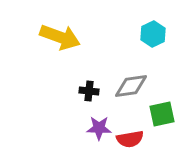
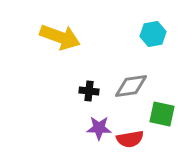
cyan hexagon: rotated 15 degrees clockwise
green square: rotated 24 degrees clockwise
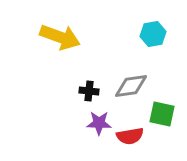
purple star: moved 5 px up
red semicircle: moved 3 px up
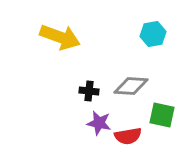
gray diamond: rotated 12 degrees clockwise
green square: moved 1 px down
purple star: rotated 10 degrees clockwise
red semicircle: moved 2 px left
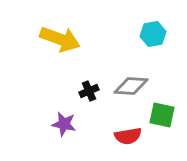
yellow arrow: moved 2 px down
black cross: rotated 30 degrees counterclockwise
purple star: moved 35 px left, 1 px down
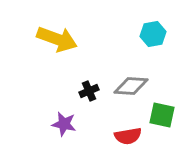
yellow arrow: moved 3 px left
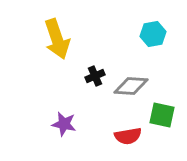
yellow arrow: rotated 51 degrees clockwise
black cross: moved 6 px right, 15 px up
